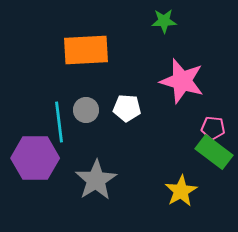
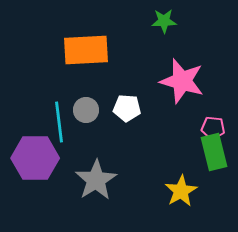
green rectangle: rotated 39 degrees clockwise
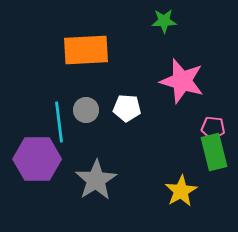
purple hexagon: moved 2 px right, 1 px down
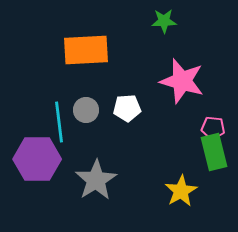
white pentagon: rotated 8 degrees counterclockwise
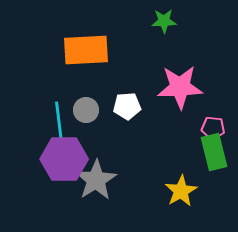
pink star: moved 2 px left, 6 px down; rotated 18 degrees counterclockwise
white pentagon: moved 2 px up
purple hexagon: moved 27 px right
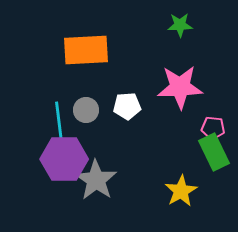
green star: moved 16 px right, 4 px down
green rectangle: rotated 12 degrees counterclockwise
gray star: rotated 6 degrees counterclockwise
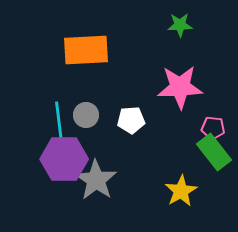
white pentagon: moved 4 px right, 14 px down
gray circle: moved 5 px down
green rectangle: rotated 12 degrees counterclockwise
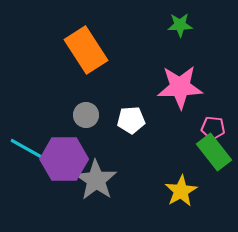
orange rectangle: rotated 60 degrees clockwise
cyan line: moved 30 px left, 28 px down; rotated 54 degrees counterclockwise
